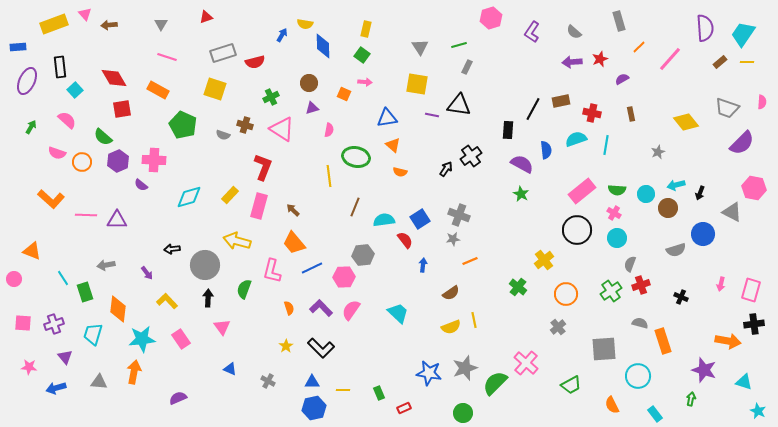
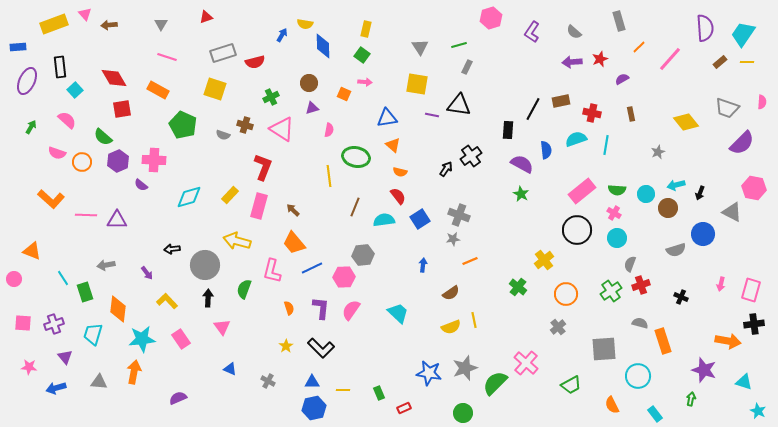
red semicircle at (405, 240): moved 7 px left, 44 px up
purple L-shape at (321, 308): rotated 50 degrees clockwise
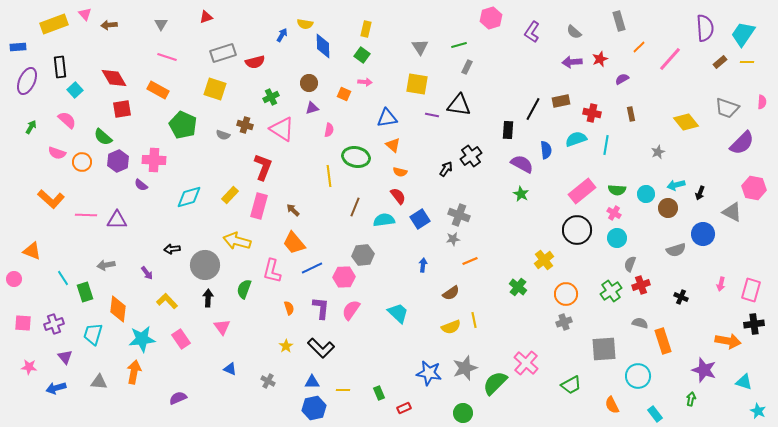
gray cross at (558, 327): moved 6 px right, 5 px up; rotated 21 degrees clockwise
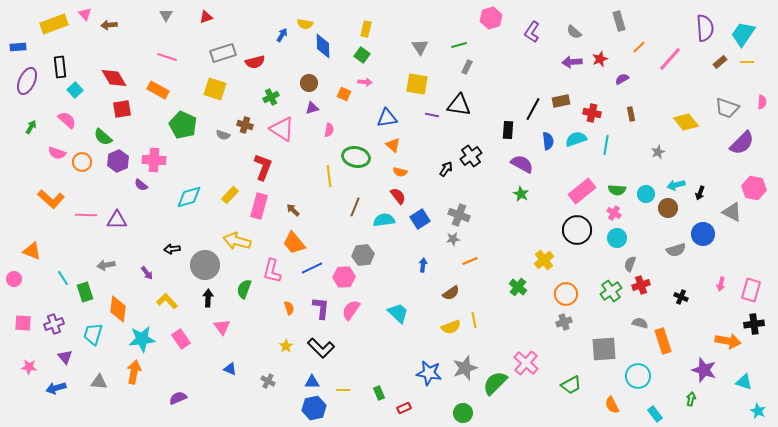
gray triangle at (161, 24): moved 5 px right, 9 px up
blue semicircle at (546, 150): moved 2 px right, 9 px up
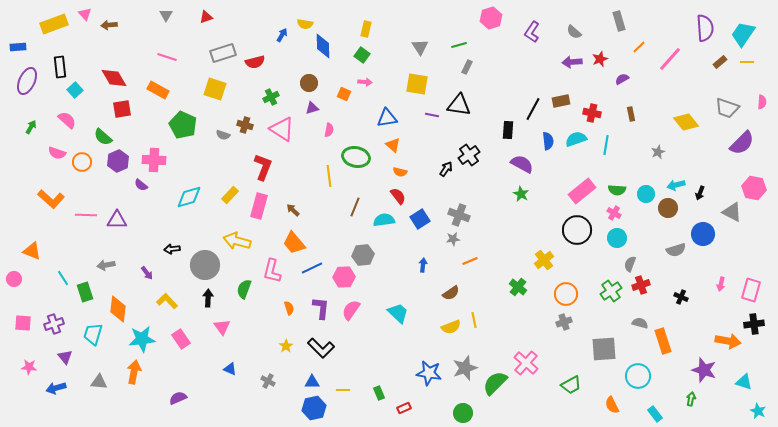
black cross at (471, 156): moved 2 px left, 1 px up
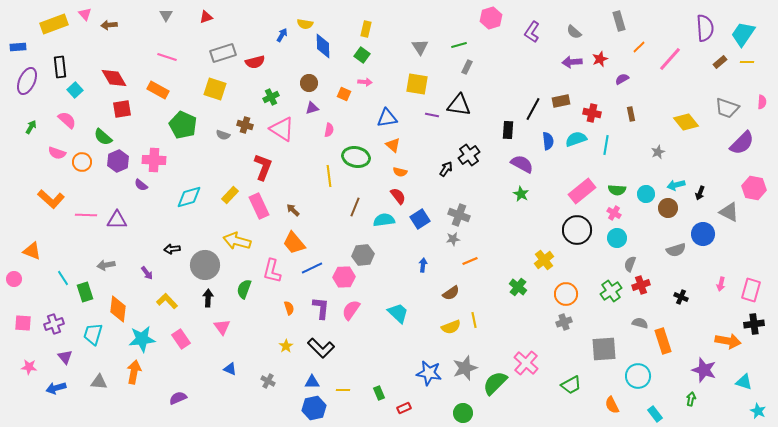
pink rectangle at (259, 206): rotated 40 degrees counterclockwise
gray triangle at (732, 212): moved 3 px left
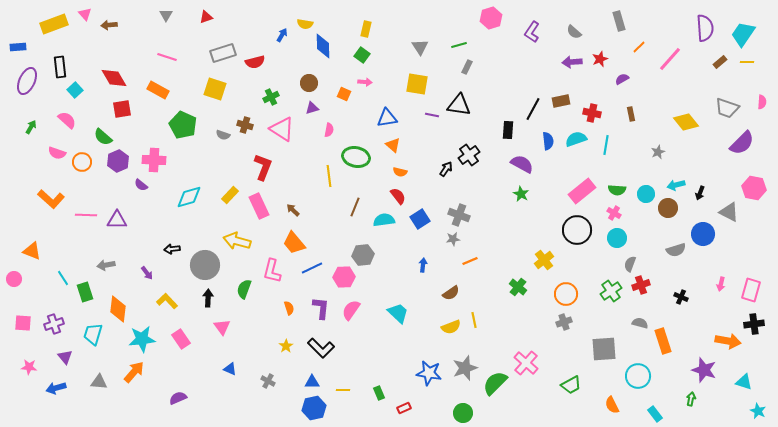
orange arrow at (134, 372): rotated 30 degrees clockwise
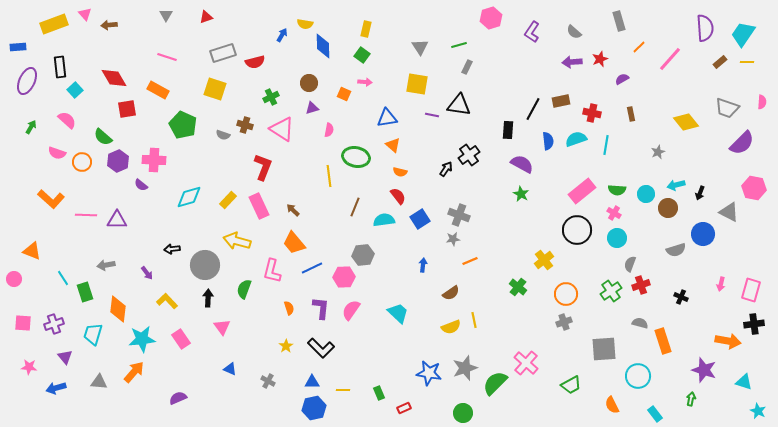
red square at (122, 109): moved 5 px right
yellow rectangle at (230, 195): moved 2 px left, 5 px down
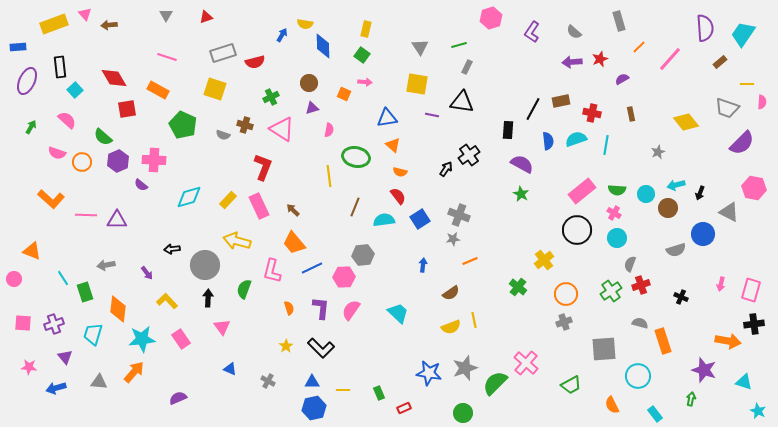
yellow line at (747, 62): moved 22 px down
black triangle at (459, 105): moved 3 px right, 3 px up
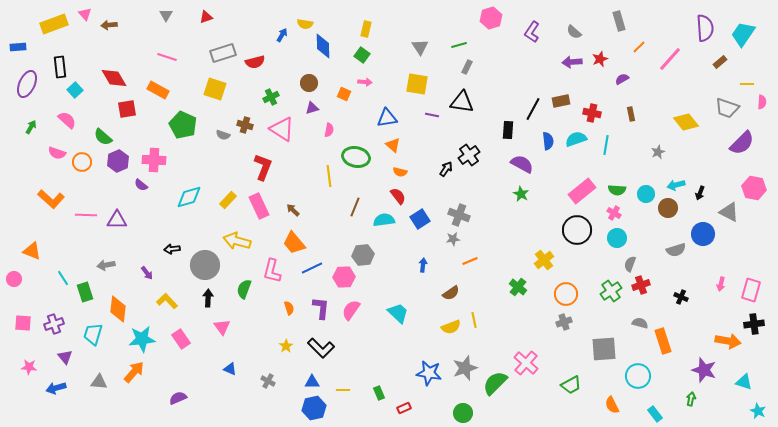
purple ellipse at (27, 81): moved 3 px down
